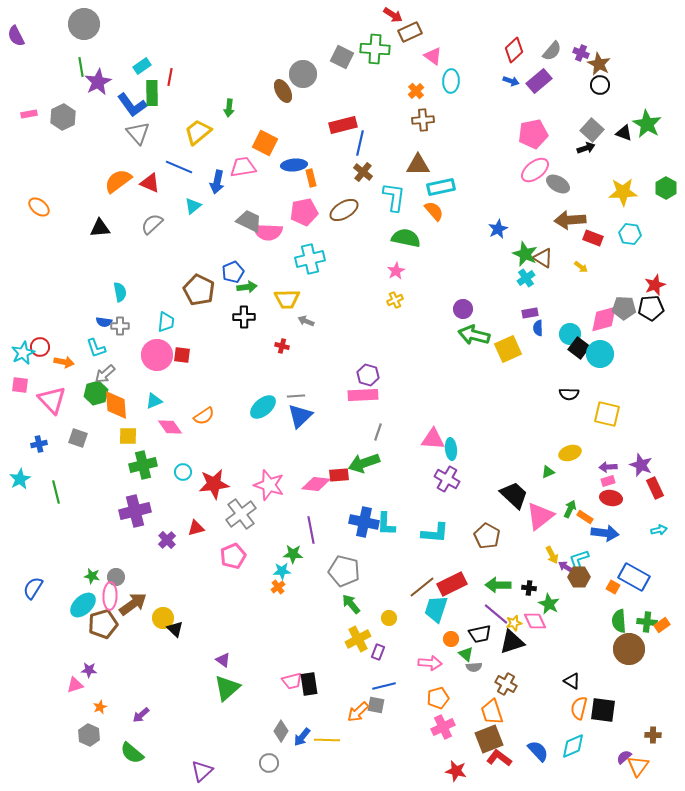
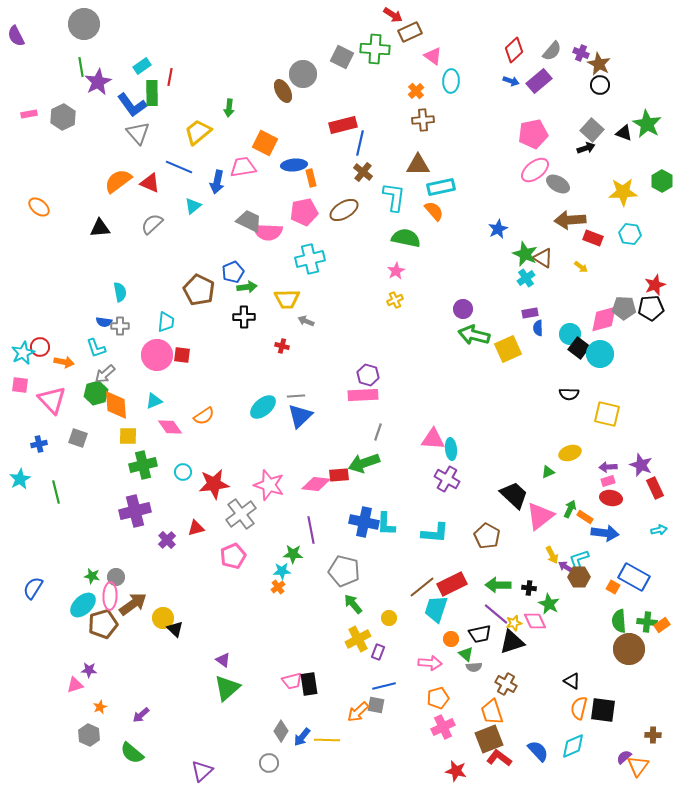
green hexagon at (666, 188): moved 4 px left, 7 px up
green arrow at (351, 604): moved 2 px right
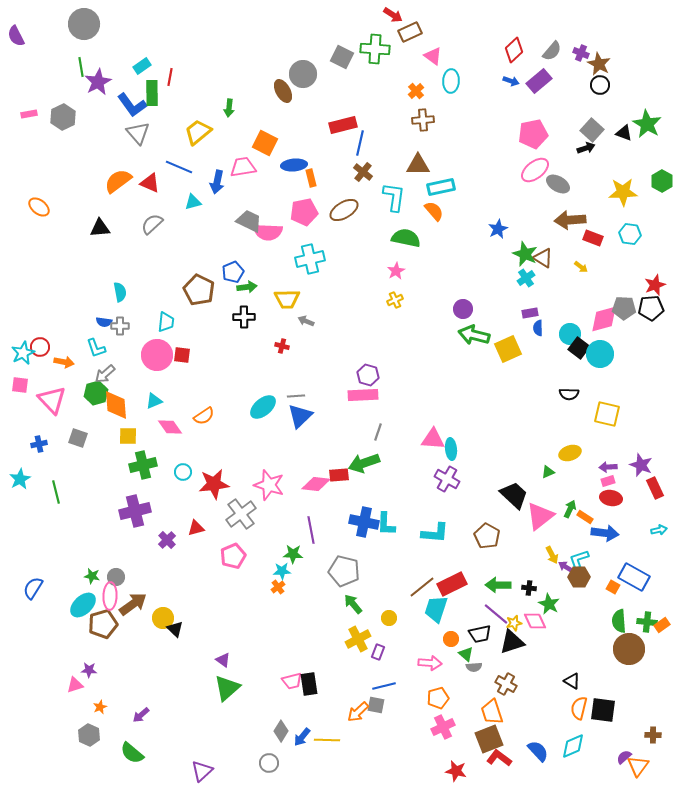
cyan triangle at (193, 206): moved 4 px up; rotated 24 degrees clockwise
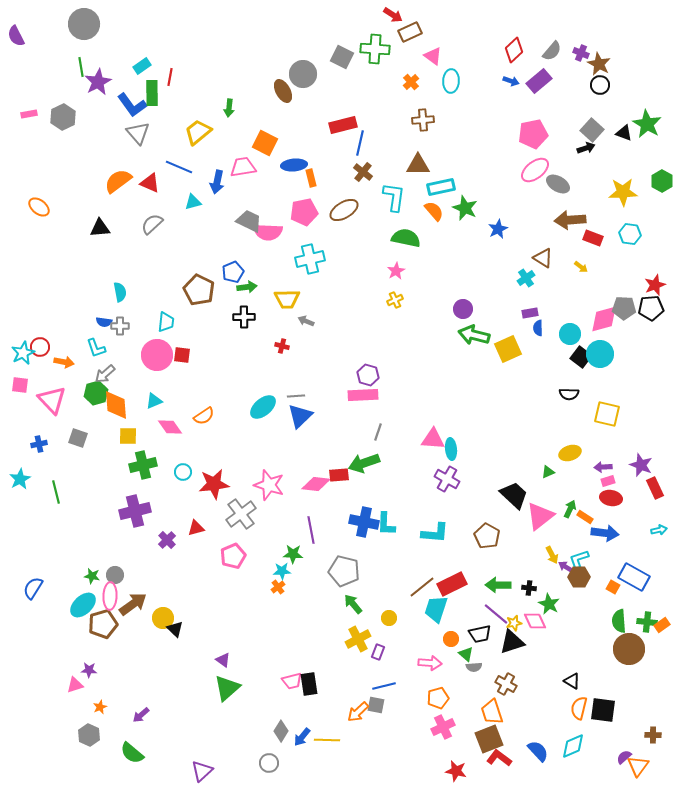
orange cross at (416, 91): moved 5 px left, 9 px up
green star at (525, 254): moved 60 px left, 46 px up
black square at (579, 348): moved 2 px right, 9 px down
purple arrow at (608, 467): moved 5 px left
gray circle at (116, 577): moved 1 px left, 2 px up
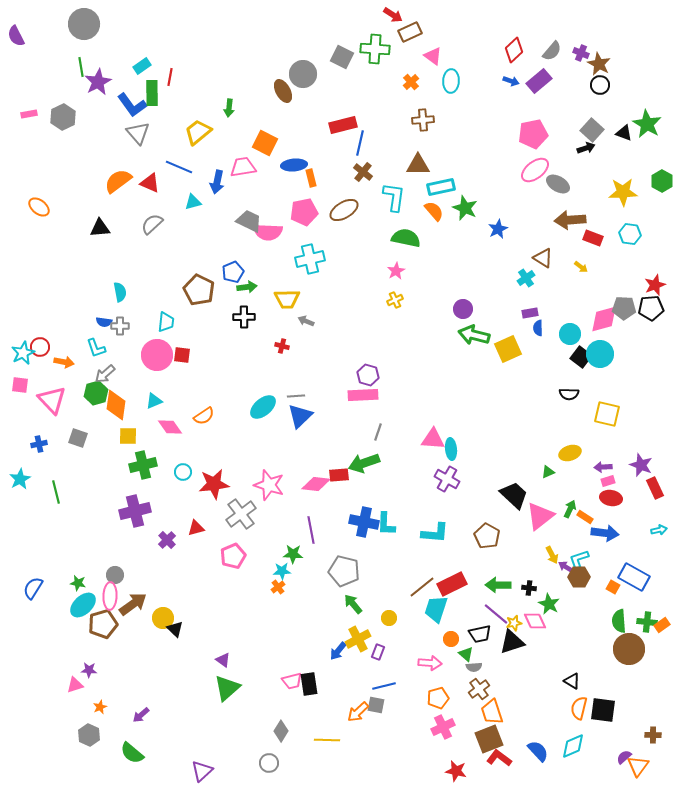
orange diamond at (116, 405): rotated 12 degrees clockwise
green star at (92, 576): moved 14 px left, 7 px down
brown cross at (506, 684): moved 27 px left, 5 px down; rotated 25 degrees clockwise
blue arrow at (302, 737): moved 36 px right, 86 px up
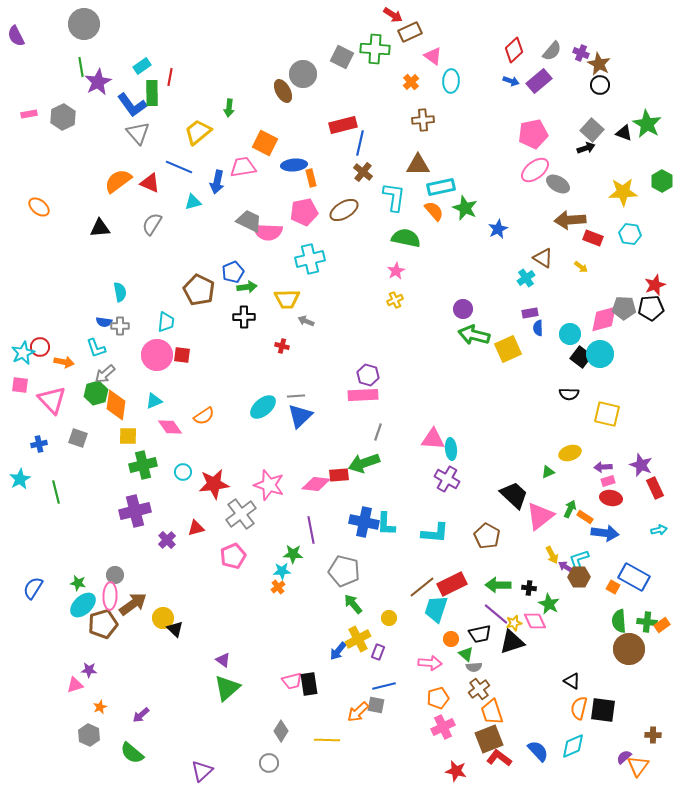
gray semicircle at (152, 224): rotated 15 degrees counterclockwise
